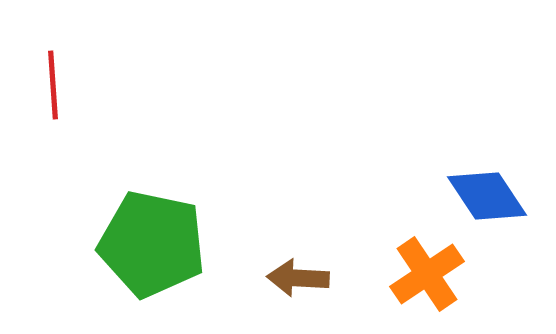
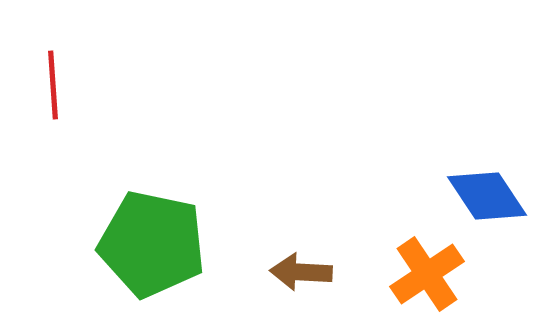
brown arrow: moved 3 px right, 6 px up
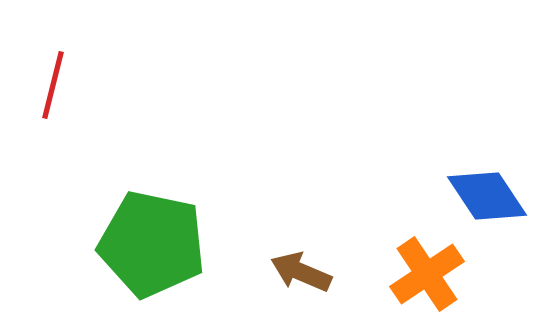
red line: rotated 18 degrees clockwise
brown arrow: rotated 20 degrees clockwise
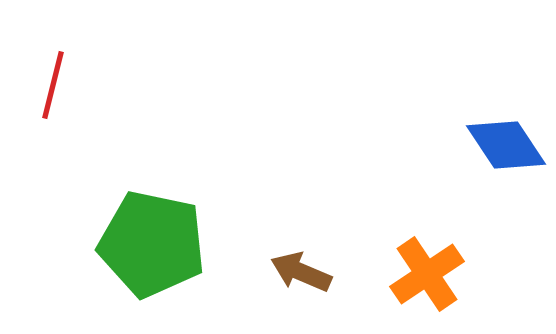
blue diamond: moved 19 px right, 51 px up
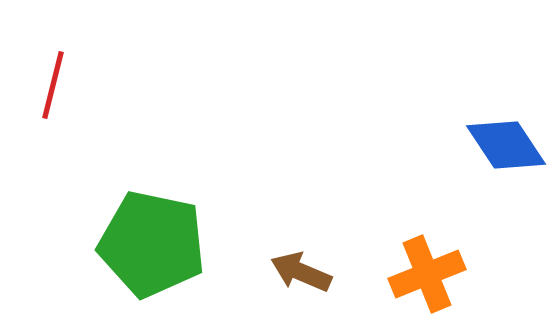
orange cross: rotated 12 degrees clockwise
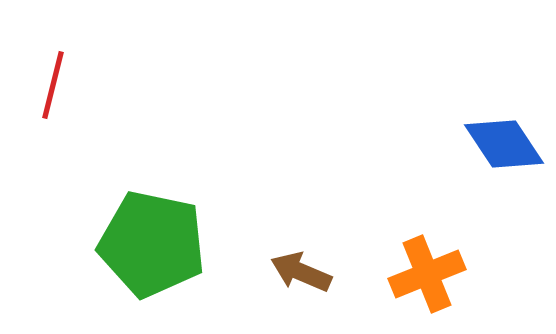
blue diamond: moved 2 px left, 1 px up
